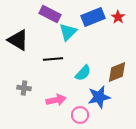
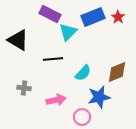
pink circle: moved 2 px right, 2 px down
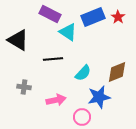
cyan triangle: rotated 42 degrees counterclockwise
gray cross: moved 1 px up
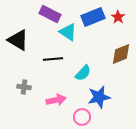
brown diamond: moved 4 px right, 18 px up
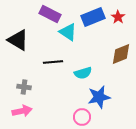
black line: moved 3 px down
cyan semicircle: rotated 30 degrees clockwise
pink arrow: moved 34 px left, 11 px down
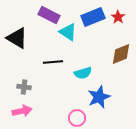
purple rectangle: moved 1 px left, 1 px down
black triangle: moved 1 px left, 2 px up
blue star: rotated 10 degrees counterclockwise
pink circle: moved 5 px left, 1 px down
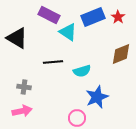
cyan semicircle: moved 1 px left, 2 px up
blue star: moved 2 px left
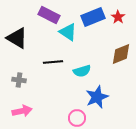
gray cross: moved 5 px left, 7 px up
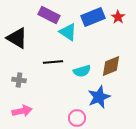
brown diamond: moved 10 px left, 12 px down
blue star: moved 2 px right
